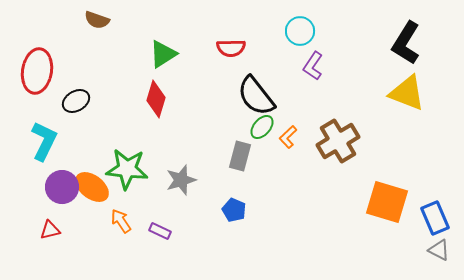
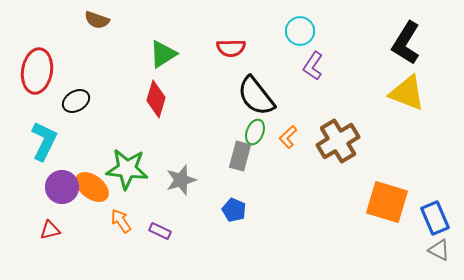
green ellipse: moved 7 px left, 5 px down; rotated 20 degrees counterclockwise
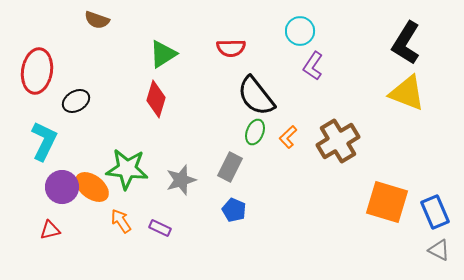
gray rectangle: moved 10 px left, 11 px down; rotated 12 degrees clockwise
blue rectangle: moved 6 px up
purple rectangle: moved 3 px up
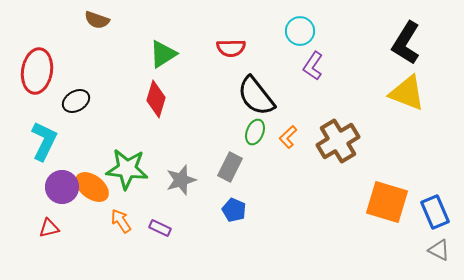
red triangle: moved 1 px left, 2 px up
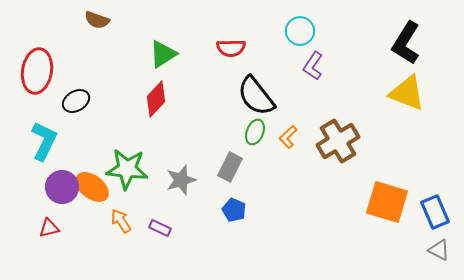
red diamond: rotated 27 degrees clockwise
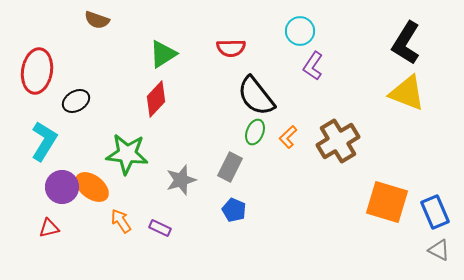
cyan L-shape: rotated 6 degrees clockwise
green star: moved 15 px up
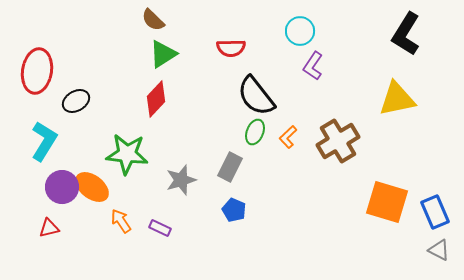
brown semicircle: moved 56 px right; rotated 25 degrees clockwise
black L-shape: moved 9 px up
yellow triangle: moved 10 px left, 6 px down; rotated 33 degrees counterclockwise
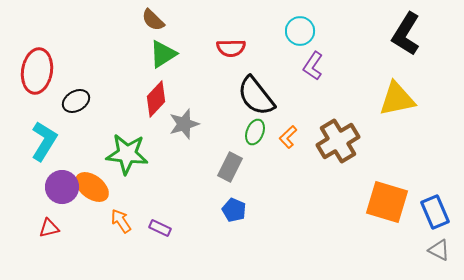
gray star: moved 3 px right, 56 px up
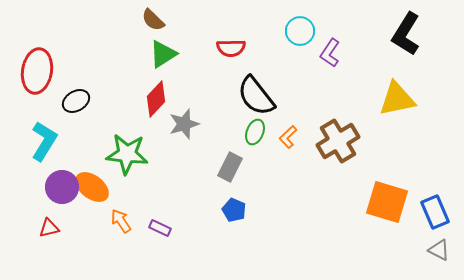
purple L-shape: moved 17 px right, 13 px up
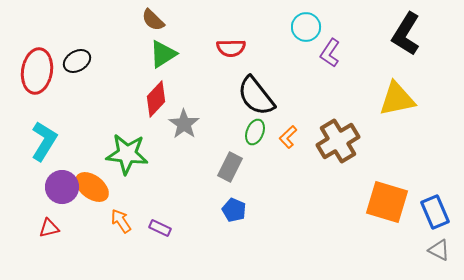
cyan circle: moved 6 px right, 4 px up
black ellipse: moved 1 px right, 40 px up
gray star: rotated 20 degrees counterclockwise
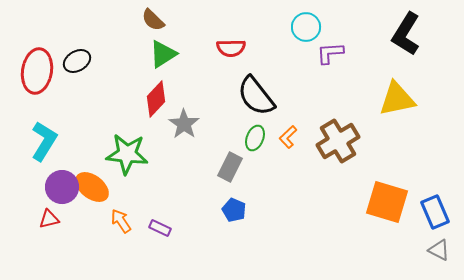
purple L-shape: rotated 52 degrees clockwise
green ellipse: moved 6 px down
red triangle: moved 9 px up
